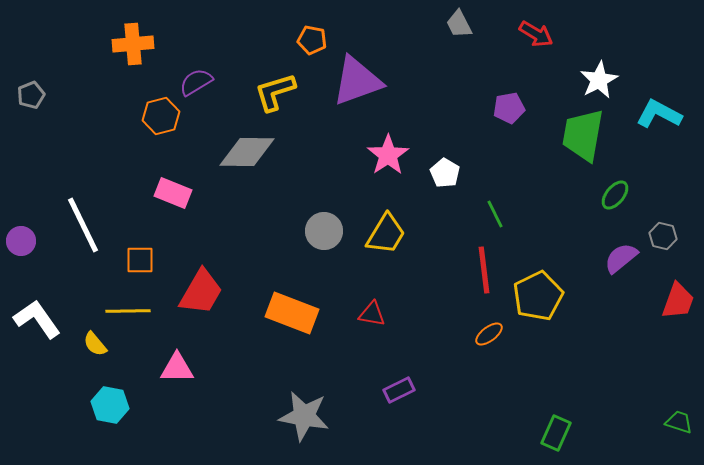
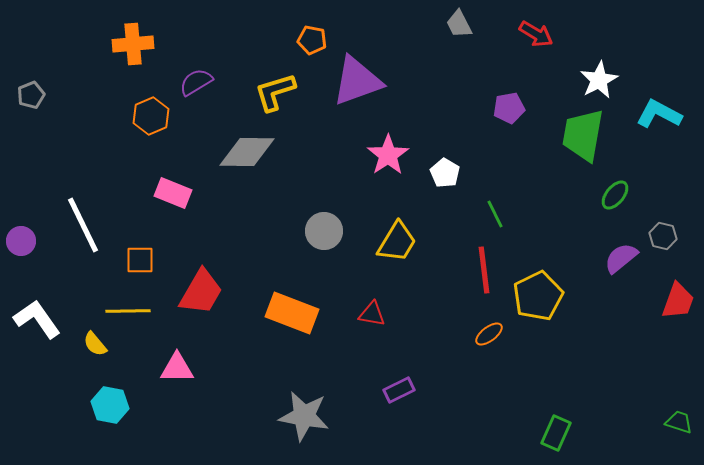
orange hexagon at (161, 116): moved 10 px left; rotated 9 degrees counterclockwise
yellow trapezoid at (386, 234): moved 11 px right, 8 px down
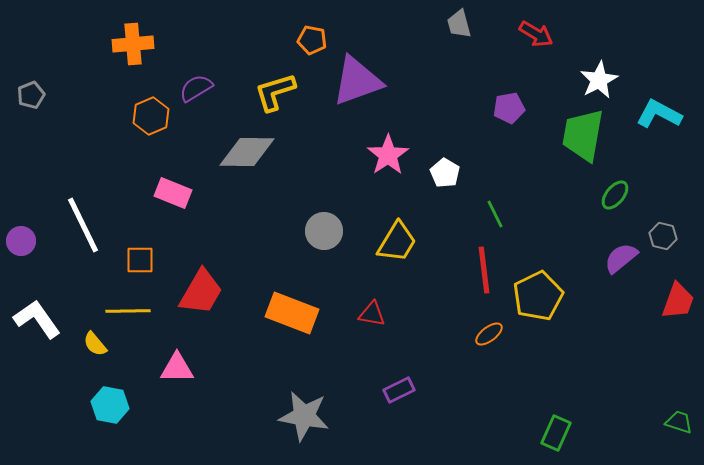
gray trapezoid at (459, 24): rotated 12 degrees clockwise
purple semicircle at (196, 82): moved 6 px down
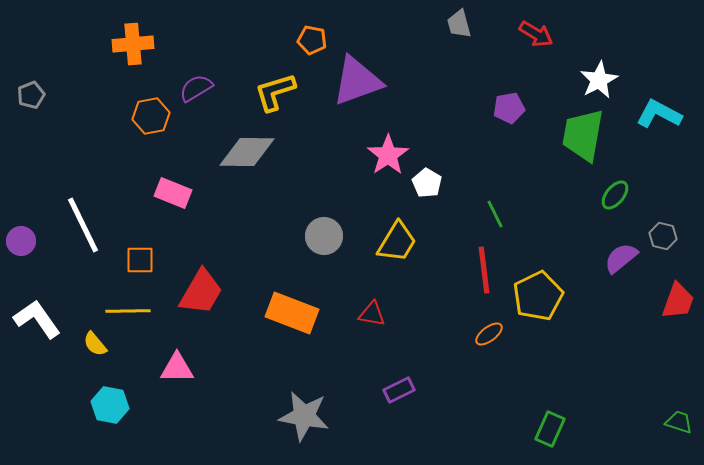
orange hexagon at (151, 116): rotated 12 degrees clockwise
white pentagon at (445, 173): moved 18 px left, 10 px down
gray circle at (324, 231): moved 5 px down
green rectangle at (556, 433): moved 6 px left, 4 px up
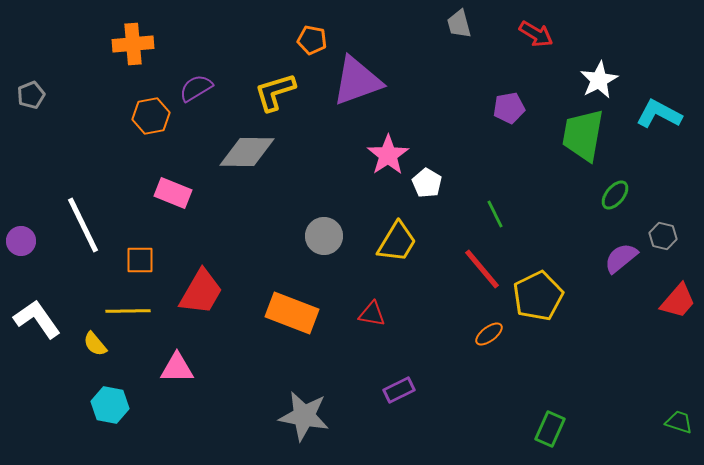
red line at (484, 270): moved 2 px left, 1 px up; rotated 33 degrees counterclockwise
red trapezoid at (678, 301): rotated 21 degrees clockwise
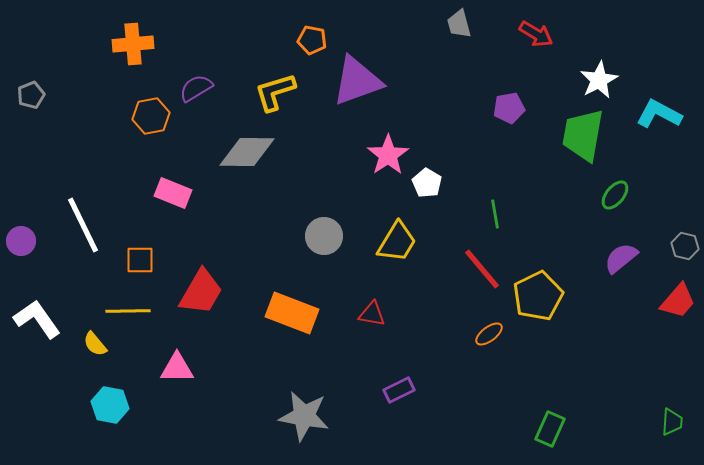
green line at (495, 214): rotated 16 degrees clockwise
gray hexagon at (663, 236): moved 22 px right, 10 px down
green trapezoid at (679, 422): moved 7 px left; rotated 76 degrees clockwise
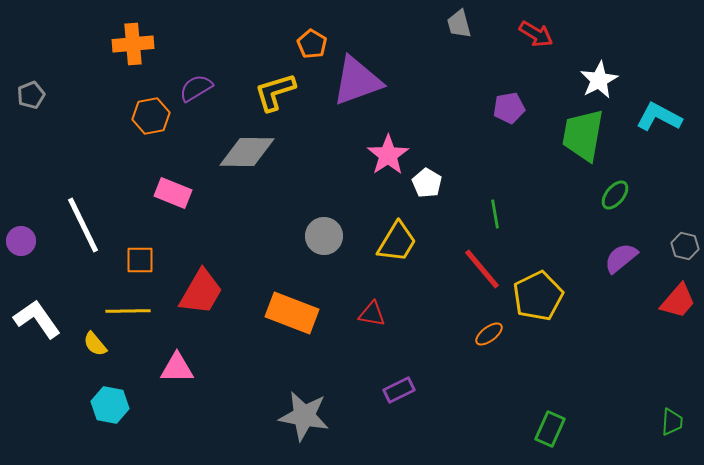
orange pentagon at (312, 40): moved 4 px down; rotated 20 degrees clockwise
cyan L-shape at (659, 114): moved 3 px down
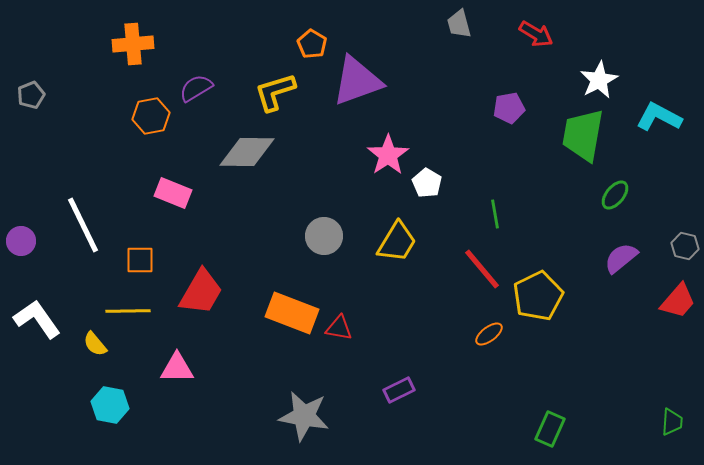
red triangle at (372, 314): moved 33 px left, 14 px down
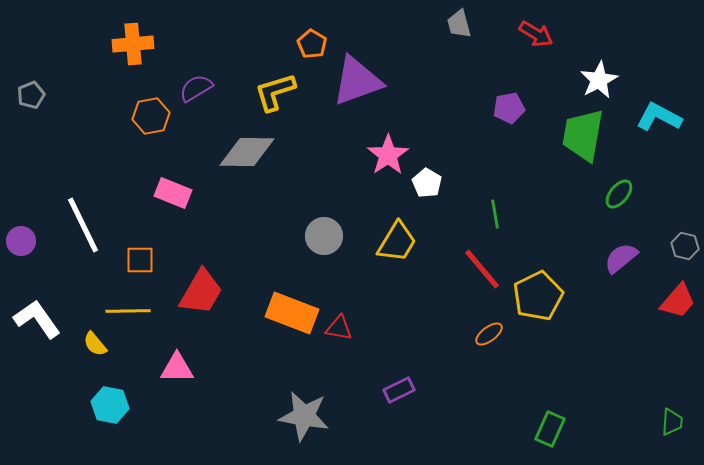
green ellipse at (615, 195): moved 4 px right, 1 px up
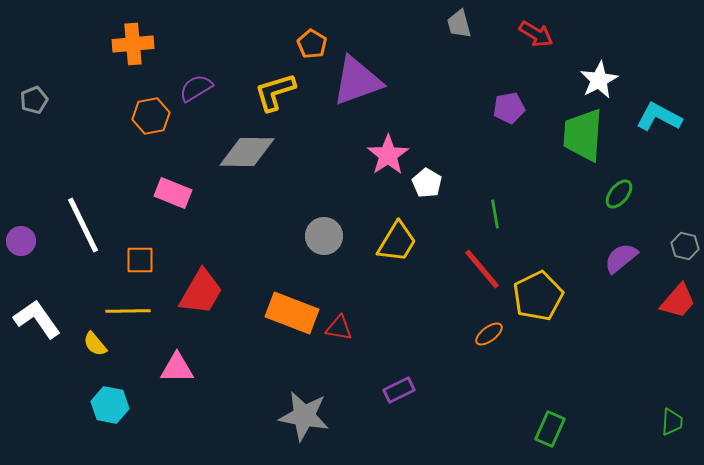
gray pentagon at (31, 95): moved 3 px right, 5 px down
green trapezoid at (583, 135): rotated 6 degrees counterclockwise
